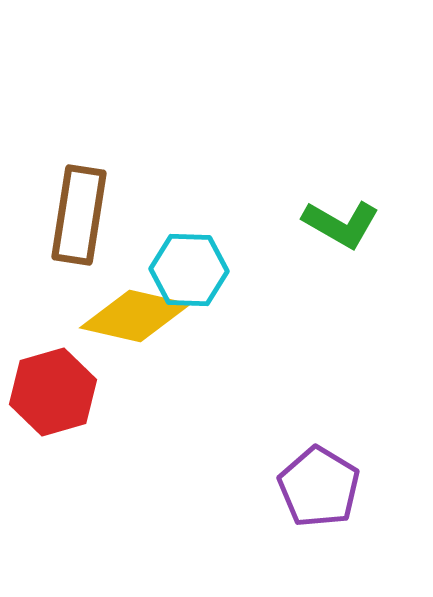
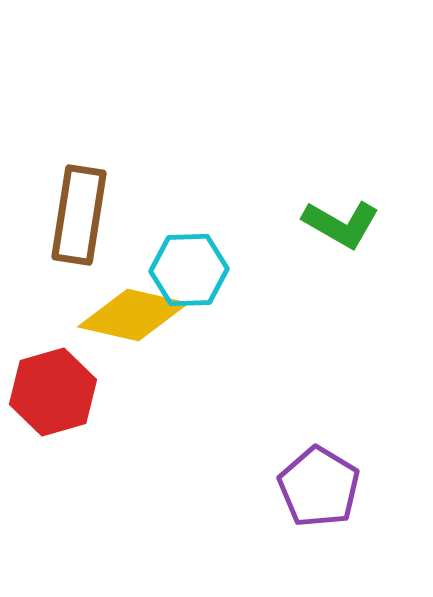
cyan hexagon: rotated 4 degrees counterclockwise
yellow diamond: moved 2 px left, 1 px up
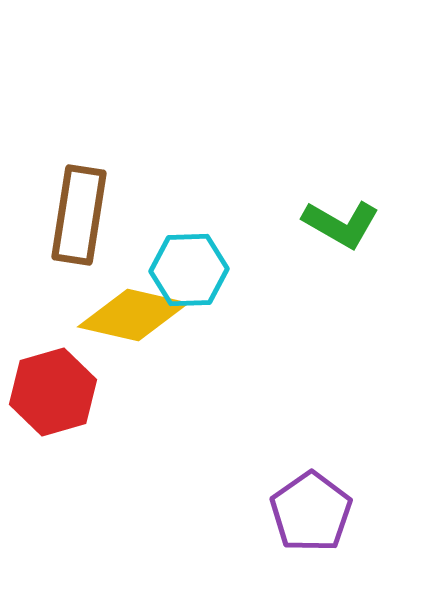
purple pentagon: moved 8 px left, 25 px down; rotated 6 degrees clockwise
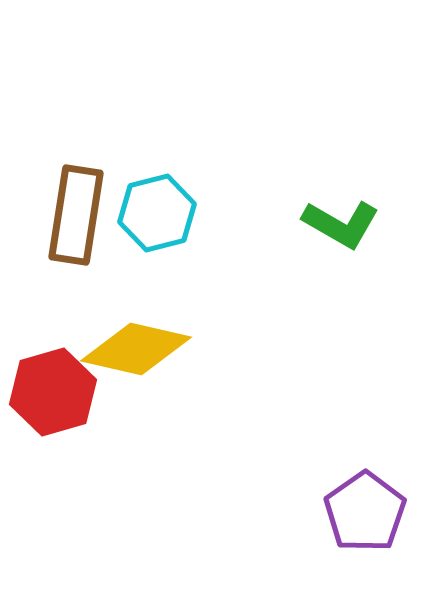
brown rectangle: moved 3 px left
cyan hexagon: moved 32 px left, 57 px up; rotated 12 degrees counterclockwise
yellow diamond: moved 3 px right, 34 px down
purple pentagon: moved 54 px right
